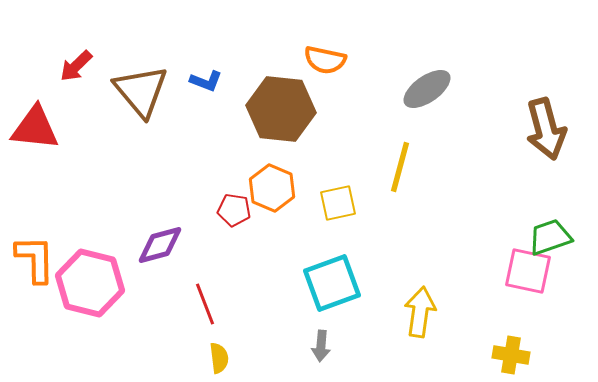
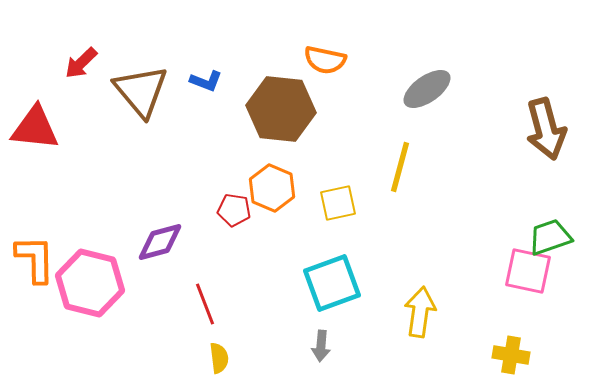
red arrow: moved 5 px right, 3 px up
purple diamond: moved 3 px up
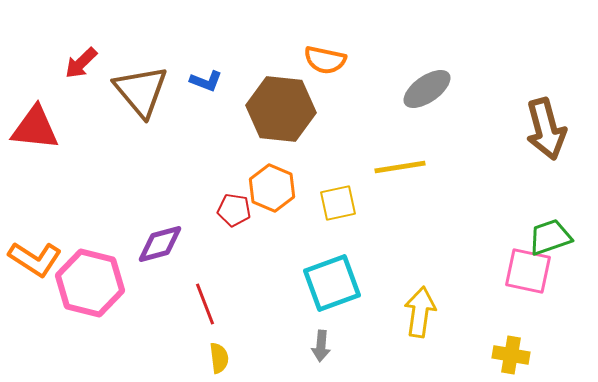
yellow line: rotated 66 degrees clockwise
purple diamond: moved 2 px down
orange L-shape: rotated 124 degrees clockwise
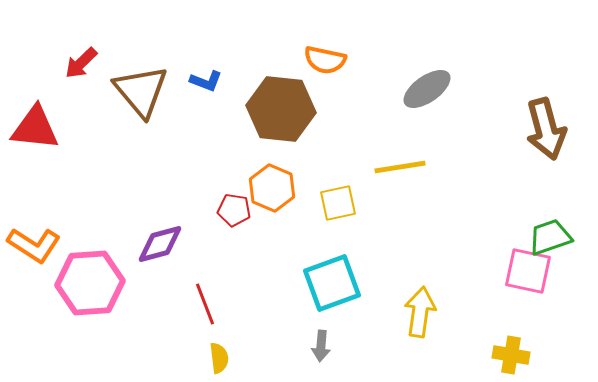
orange L-shape: moved 1 px left, 14 px up
pink hexagon: rotated 18 degrees counterclockwise
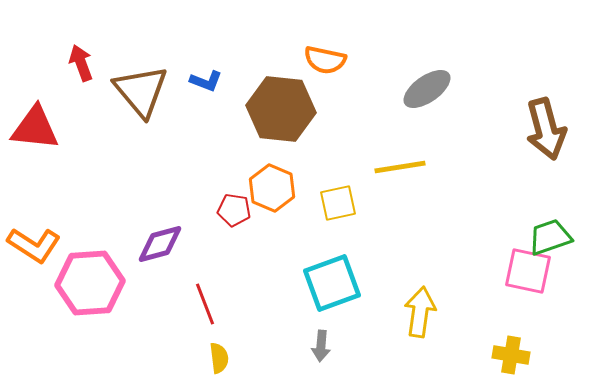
red arrow: rotated 114 degrees clockwise
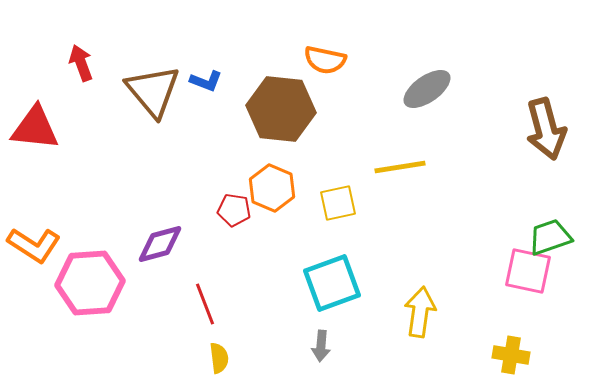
brown triangle: moved 12 px right
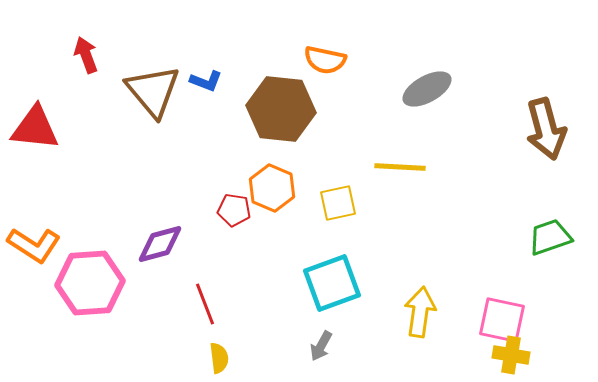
red arrow: moved 5 px right, 8 px up
gray ellipse: rotated 6 degrees clockwise
yellow line: rotated 12 degrees clockwise
pink square: moved 26 px left, 49 px down
gray arrow: rotated 24 degrees clockwise
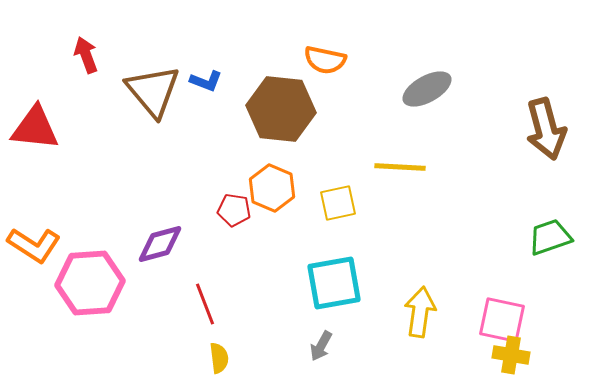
cyan square: moved 2 px right; rotated 10 degrees clockwise
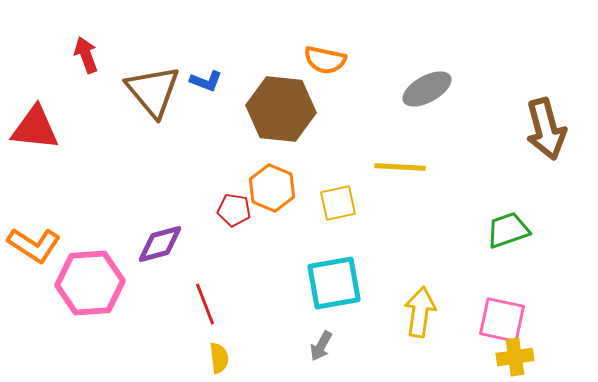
green trapezoid: moved 42 px left, 7 px up
yellow cross: moved 4 px right, 2 px down; rotated 18 degrees counterclockwise
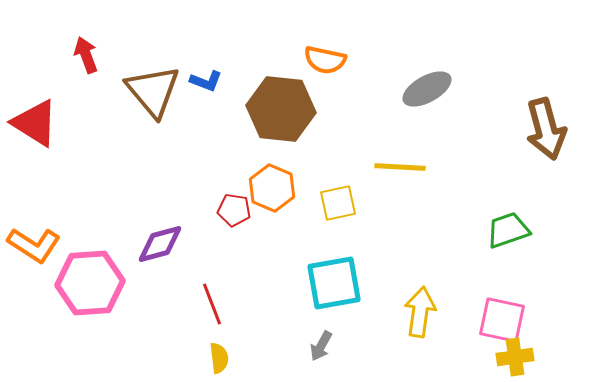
red triangle: moved 5 px up; rotated 26 degrees clockwise
red line: moved 7 px right
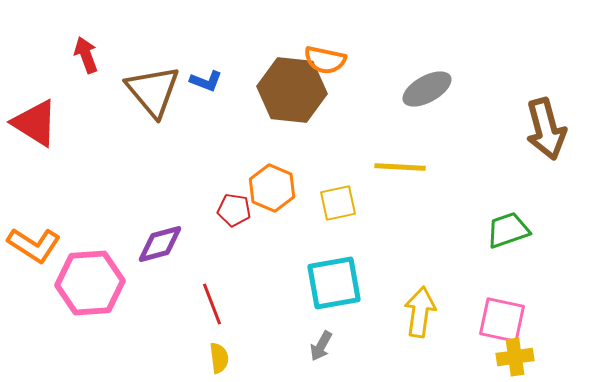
brown hexagon: moved 11 px right, 19 px up
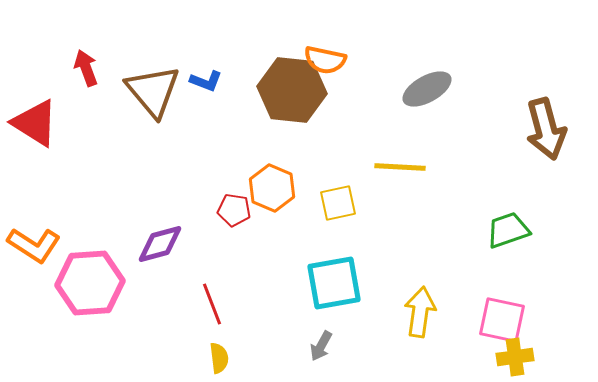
red arrow: moved 13 px down
